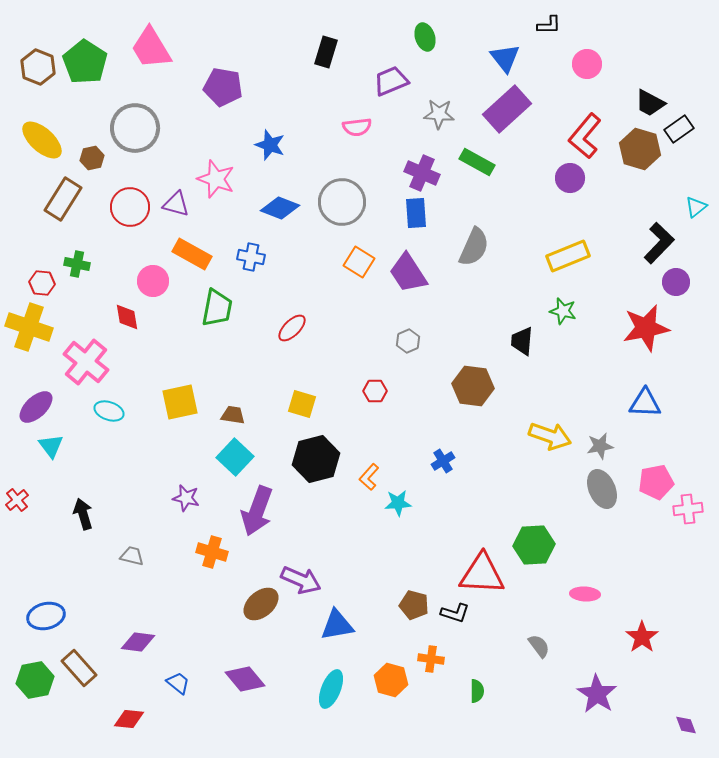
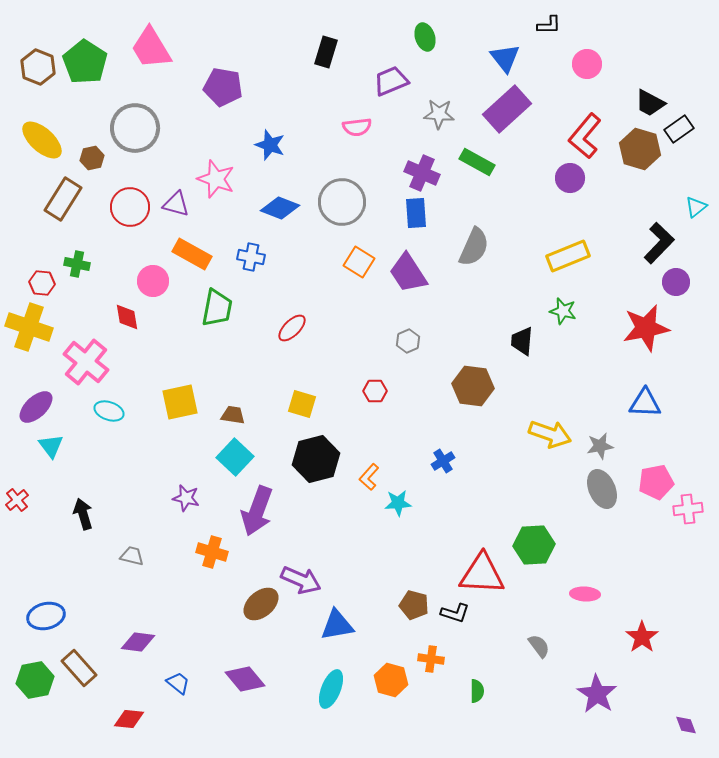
yellow arrow at (550, 436): moved 2 px up
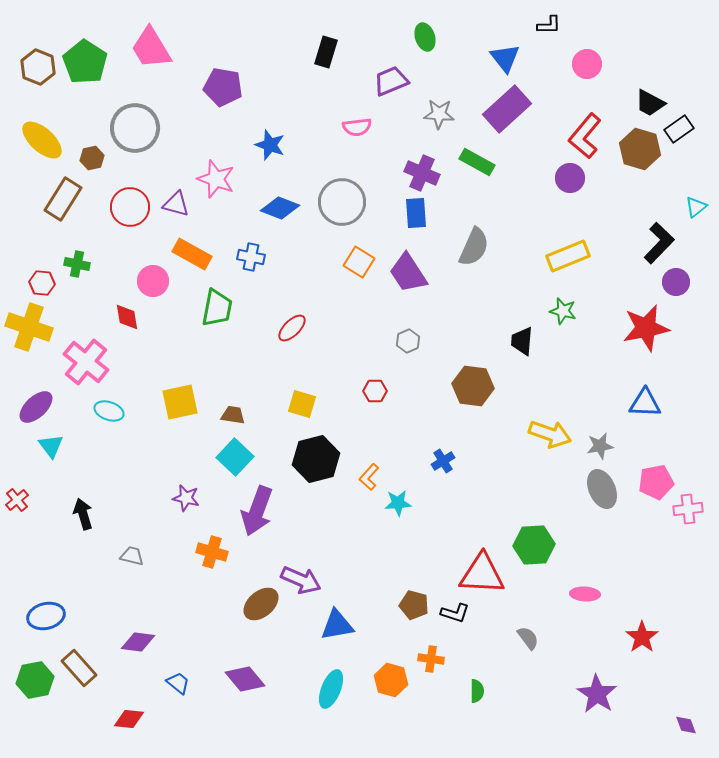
gray semicircle at (539, 646): moved 11 px left, 8 px up
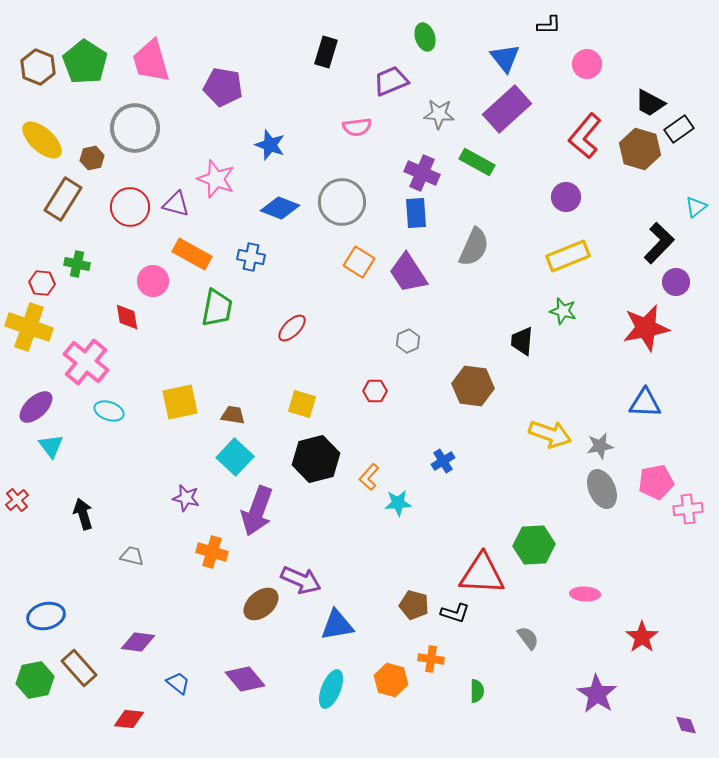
pink trapezoid at (151, 48): moved 13 px down; rotated 15 degrees clockwise
purple circle at (570, 178): moved 4 px left, 19 px down
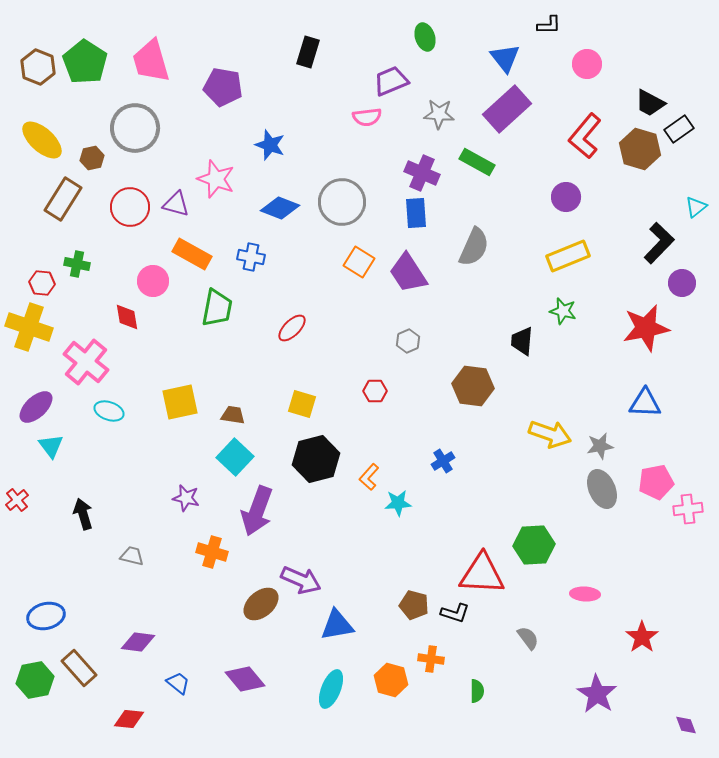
black rectangle at (326, 52): moved 18 px left
pink semicircle at (357, 127): moved 10 px right, 10 px up
purple circle at (676, 282): moved 6 px right, 1 px down
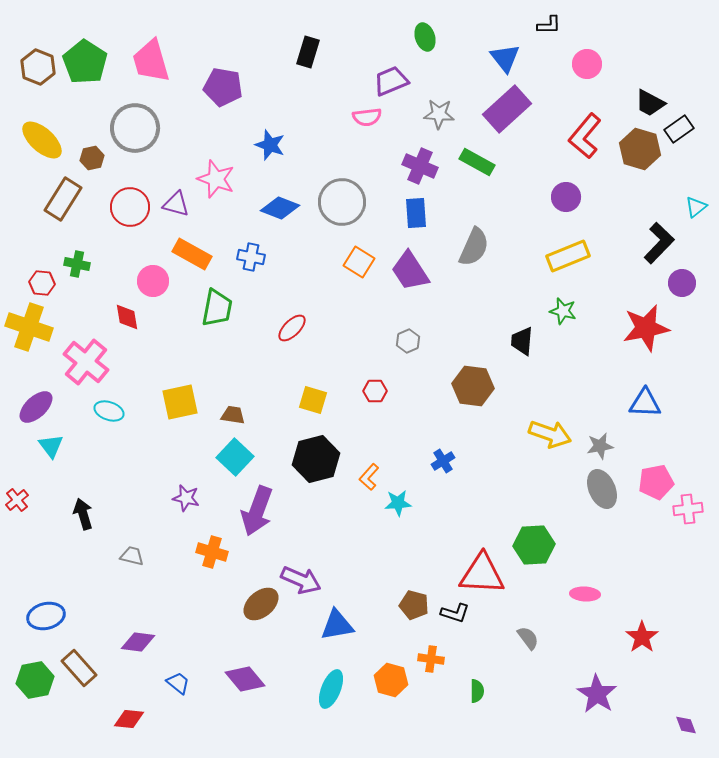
purple cross at (422, 173): moved 2 px left, 7 px up
purple trapezoid at (408, 273): moved 2 px right, 2 px up
yellow square at (302, 404): moved 11 px right, 4 px up
